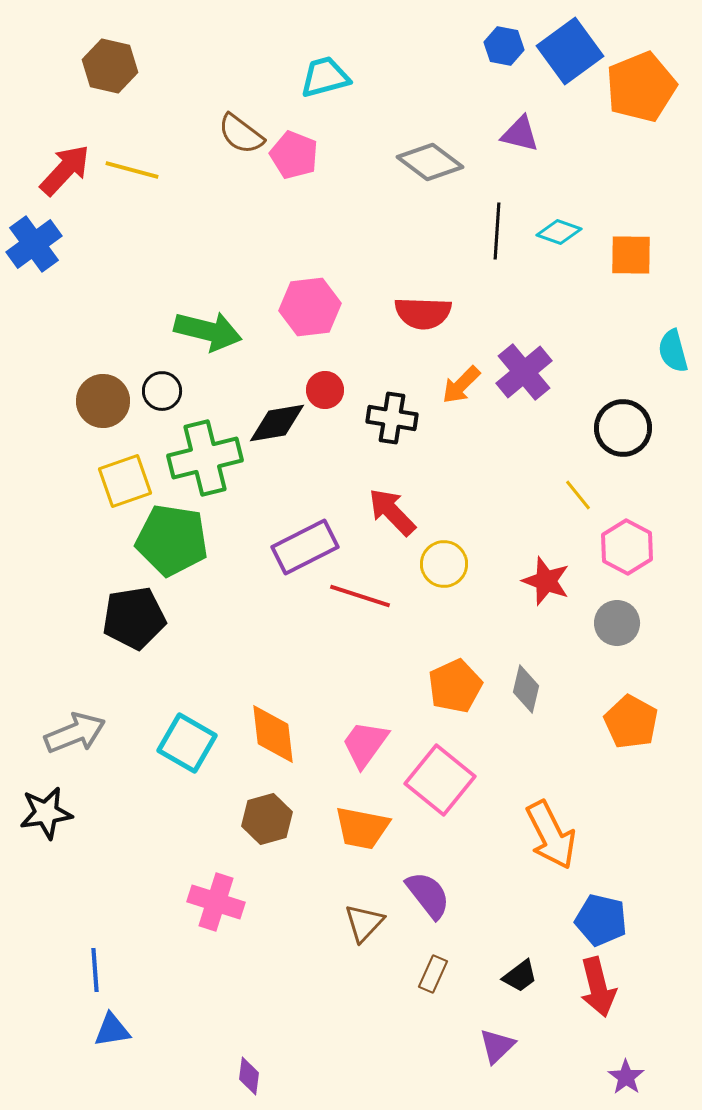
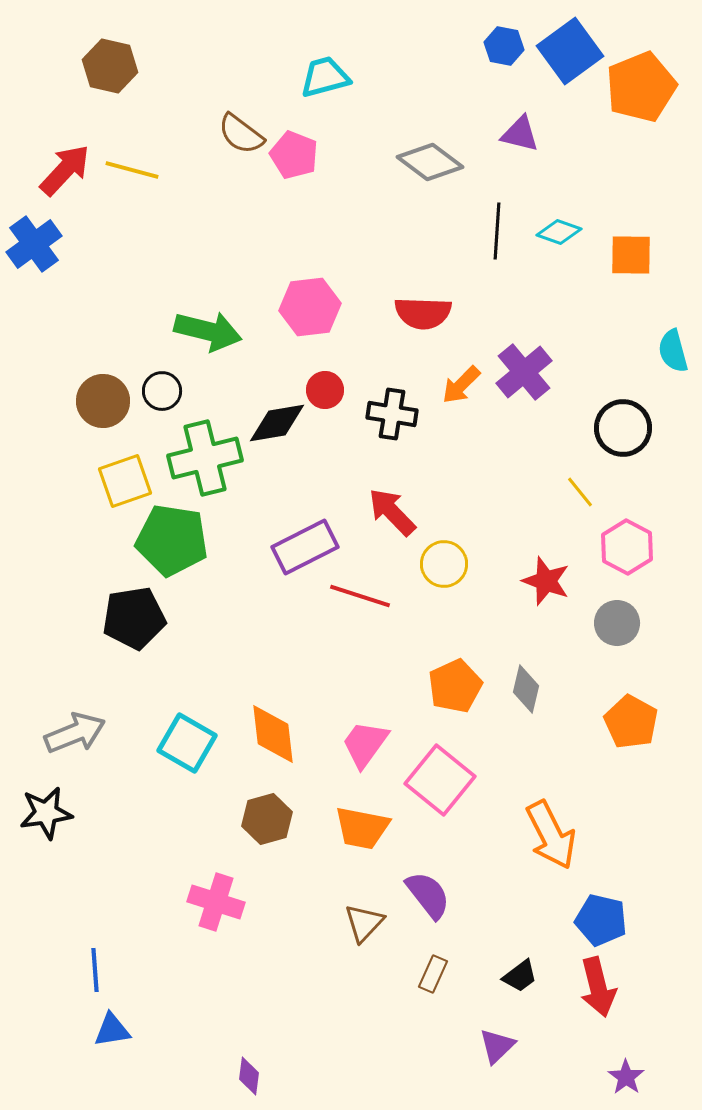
black cross at (392, 418): moved 4 px up
yellow line at (578, 495): moved 2 px right, 3 px up
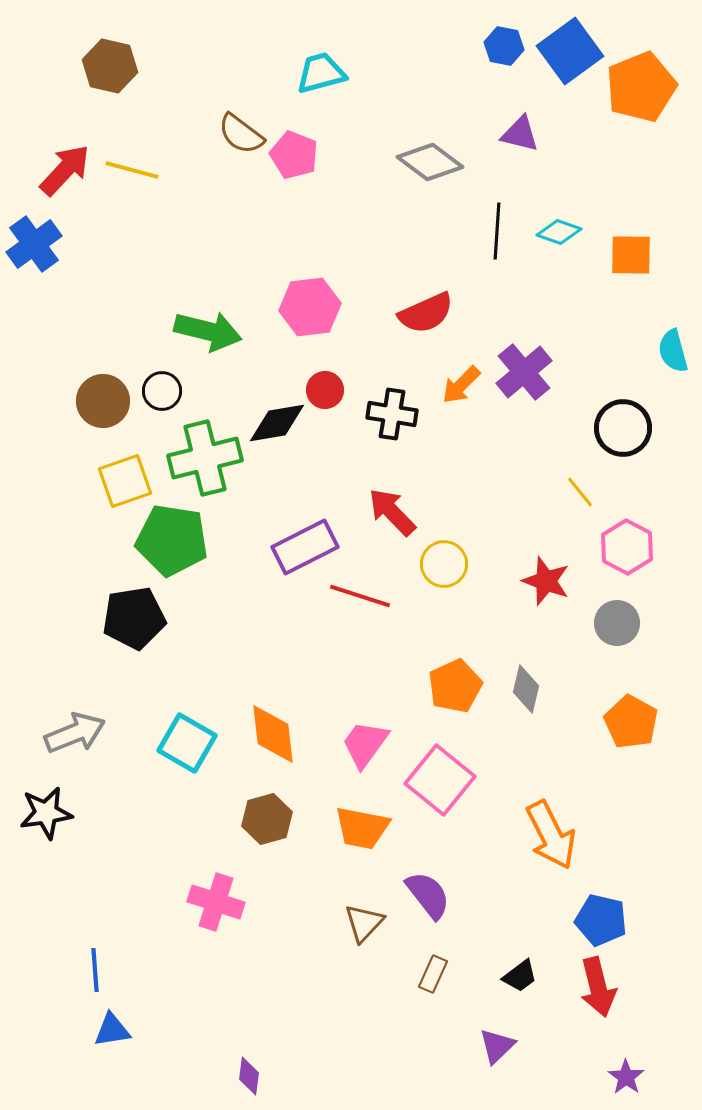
cyan trapezoid at (325, 77): moved 4 px left, 4 px up
red semicircle at (423, 313): moved 3 px right; rotated 26 degrees counterclockwise
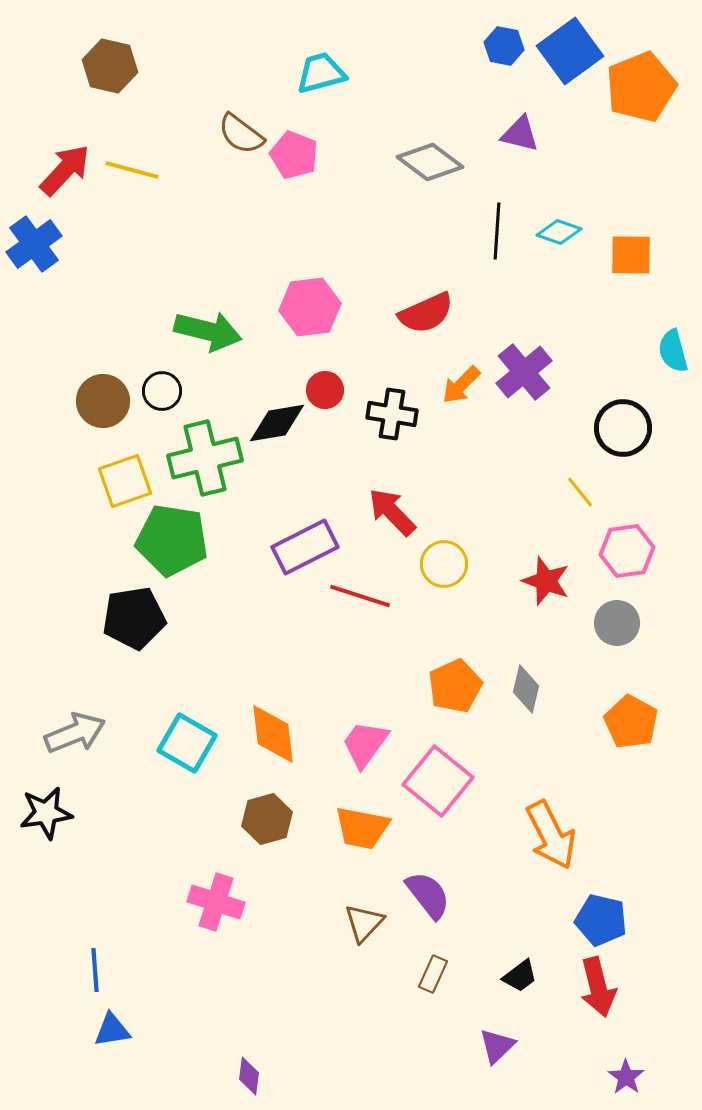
pink hexagon at (627, 547): moved 4 px down; rotated 24 degrees clockwise
pink square at (440, 780): moved 2 px left, 1 px down
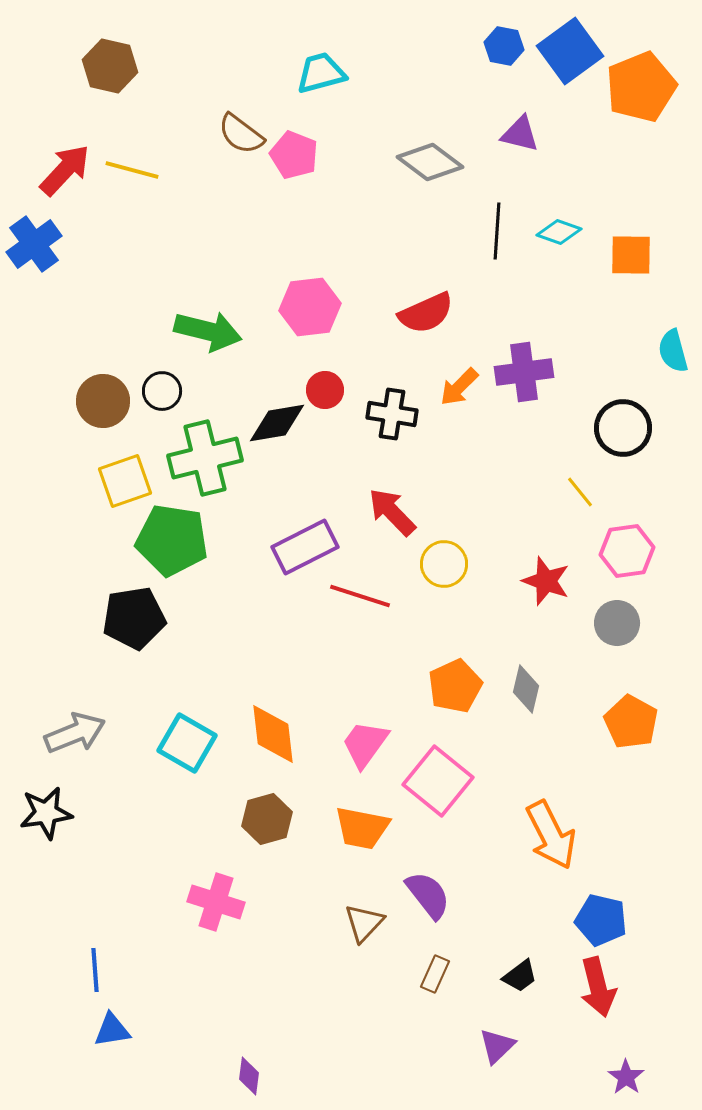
purple cross at (524, 372): rotated 32 degrees clockwise
orange arrow at (461, 385): moved 2 px left, 2 px down
brown rectangle at (433, 974): moved 2 px right
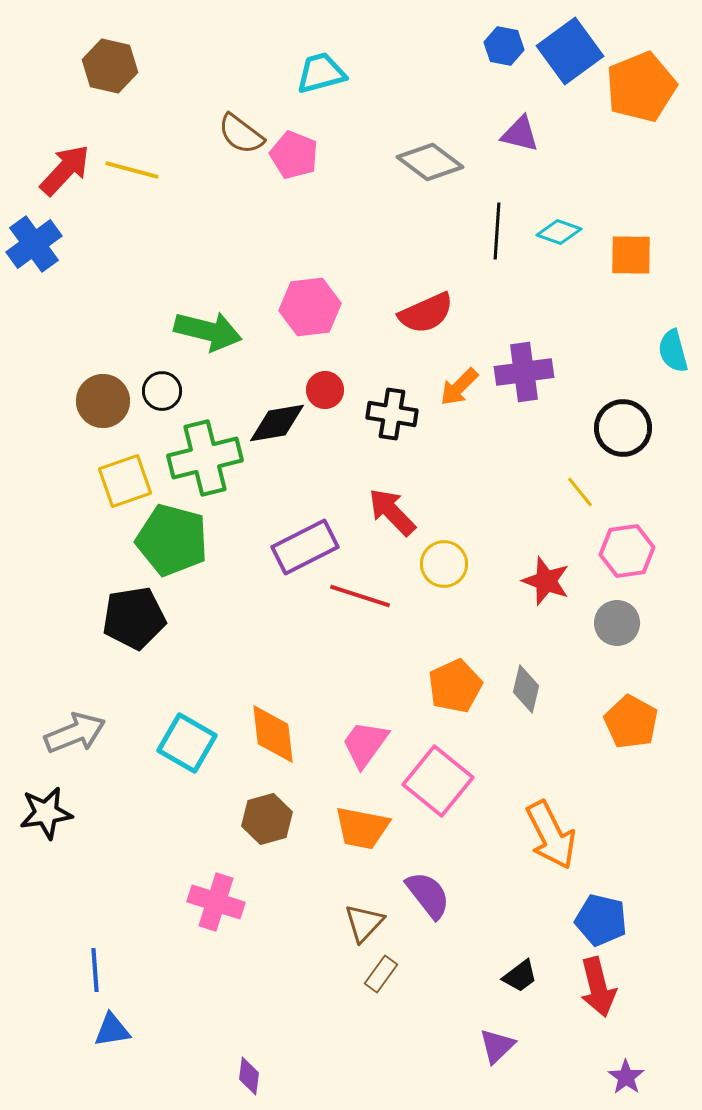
green pentagon at (172, 540): rotated 6 degrees clockwise
brown rectangle at (435, 974): moved 54 px left; rotated 12 degrees clockwise
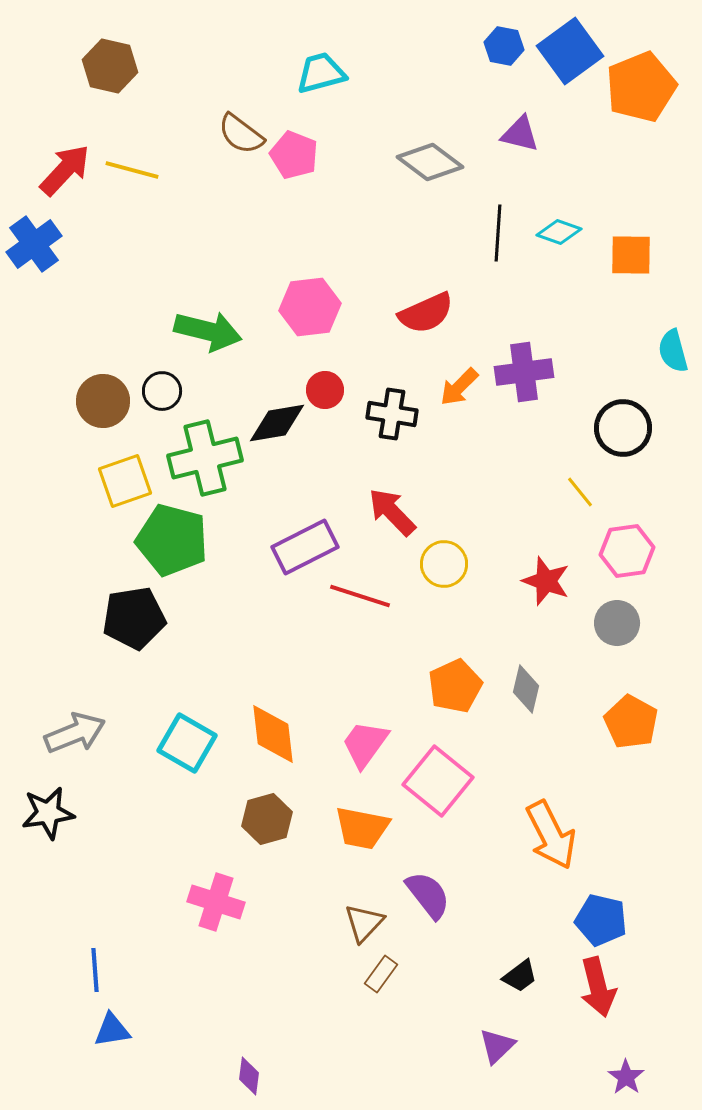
black line at (497, 231): moved 1 px right, 2 px down
black star at (46, 813): moved 2 px right
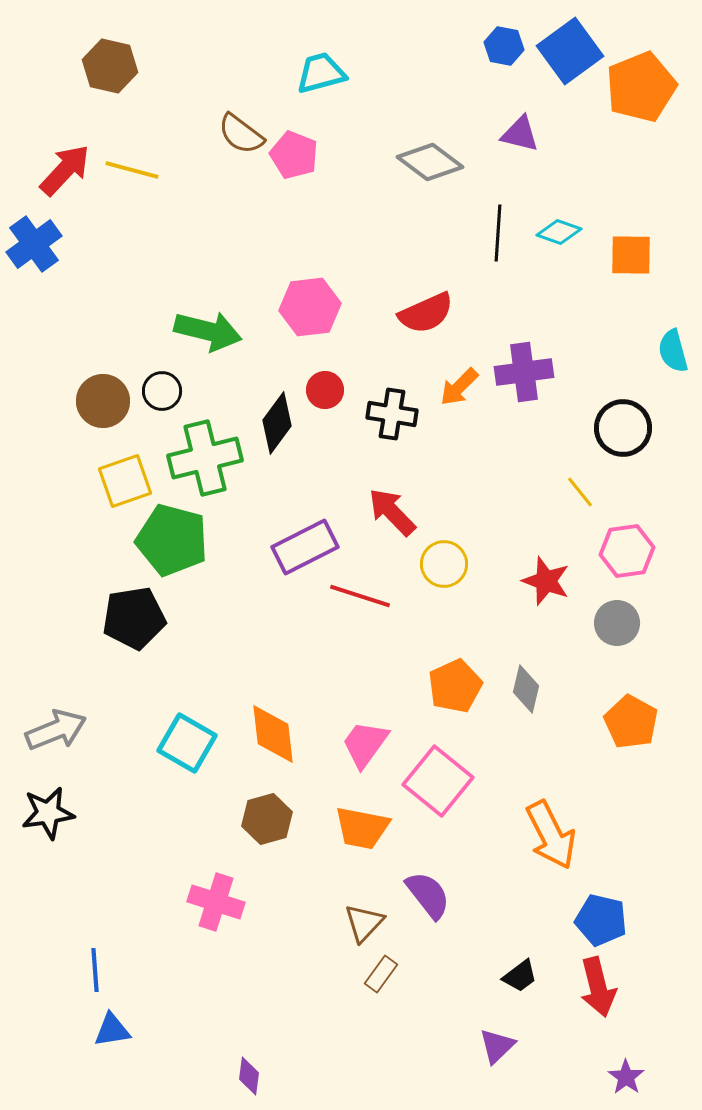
black diamond at (277, 423): rotated 44 degrees counterclockwise
gray arrow at (75, 733): moved 19 px left, 3 px up
